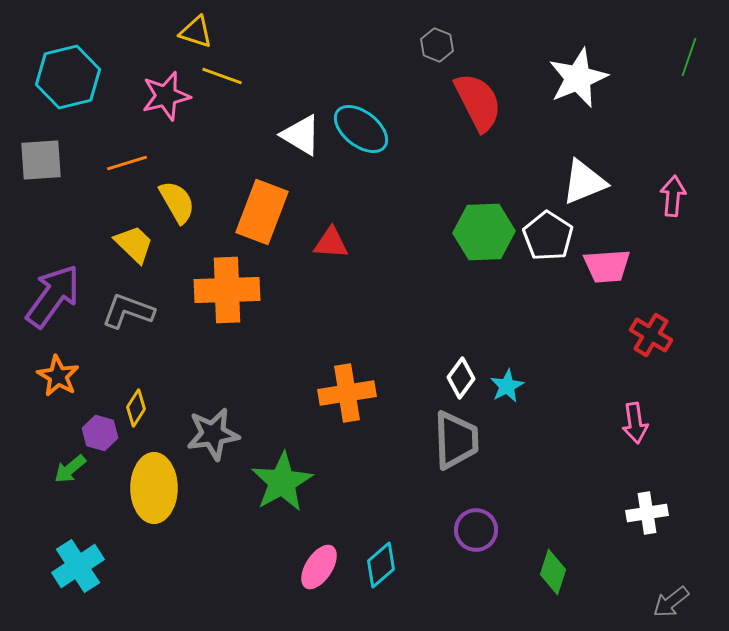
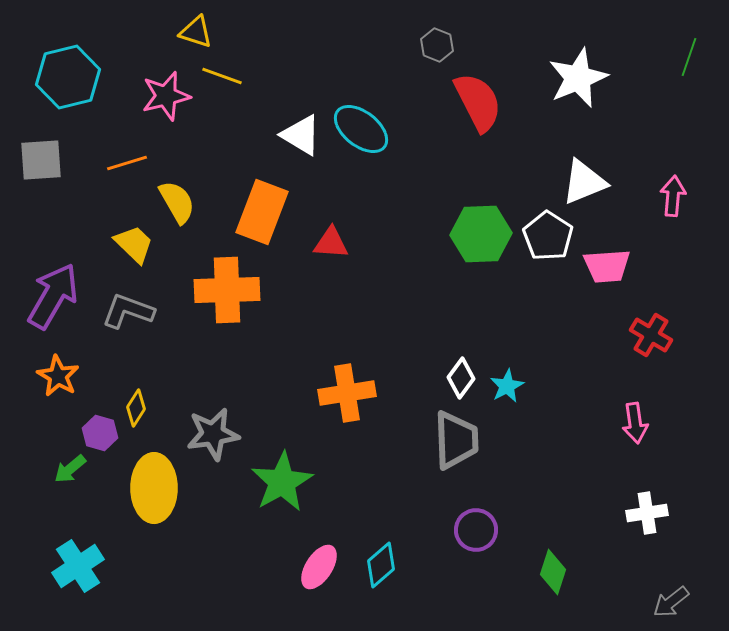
green hexagon at (484, 232): moved 3 px left, 2 px down
purple arrow at (53, 296): rotated 6 degrees counterclockwise
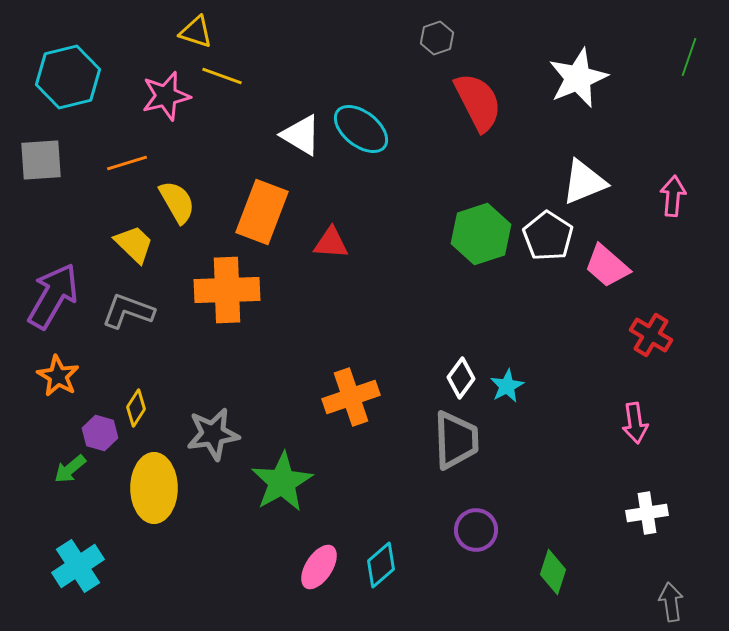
gray hexagon at (437, 45): moved 7 px up; rotated 20 degrees clockwise
green hexagon at (481, 234): rotated 16 degrees counterclockwise
pink trapezoid at (607, 266): rotated 45 degrees clockwise
orange cross at (347, 393): moved 4 px right, 4 px down; rotated 10 degrees counterclockwise
gray arrow at (671, 602): rotated 120 degrees clockwise
